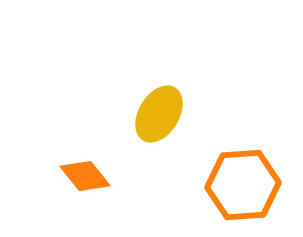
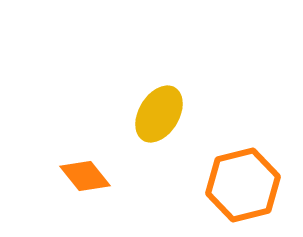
orange hexagon: rotated 10 degrees counterclockwise
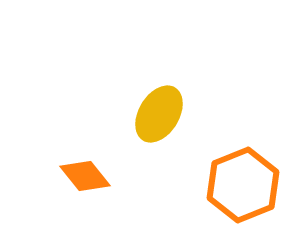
orange hexagon: rotated 8 degrees counterclockwise
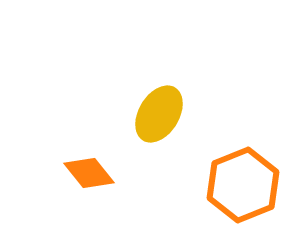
orange diamond: moved 4 px right, 3 px up
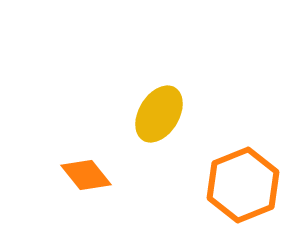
orange diamond: moved 3 px left, 2 px down
